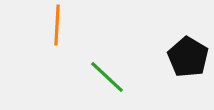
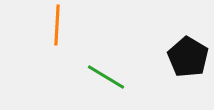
green line: moved 1 px left; rotated 12 degrees counterclockwise
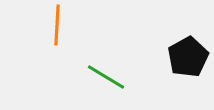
black pentagon: rotated 12 degrees clockwise
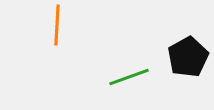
green line: moved 23 px right; rotated 51 degrees counterclockwise
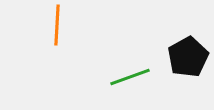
green line: moved 1 px right
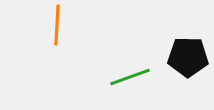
black pentagon: rotated 30 degrees clockwise
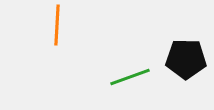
black pentagon: moved 2 px left, 2 px down
